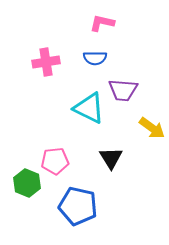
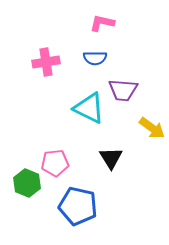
pink pentagon: moved 2 px down
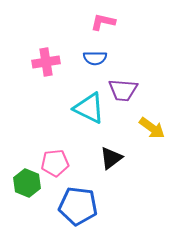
pink L-shape: moved 1 px right, 1 px up
black triangle: rotated 25 degrees clockwise
blue pentagon: rotated 6 degrees counterclockwise
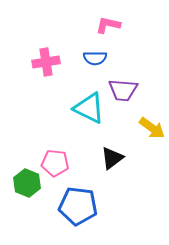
pink L-shape: moved 5 px right, 3 px down
black triangle: moved 1 px right
pink pentagon: rotated 12 degrees clockwise
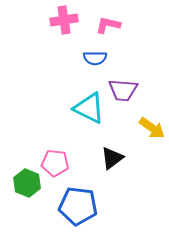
pink cross: moved 18 px right, 42 px up
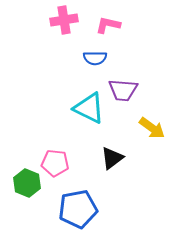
blue pentagon: moved 3 px down; rotated 18 degrees counterclockwise
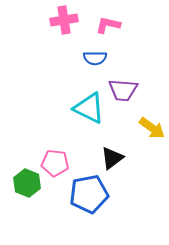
blue pentagon: moved 11 px right, 15 px up
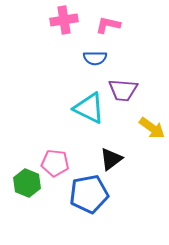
black triangle: moved 1 px left, 1 px down
